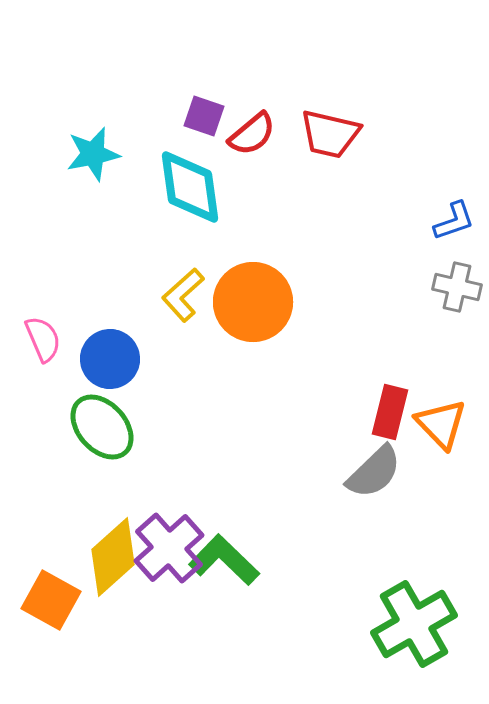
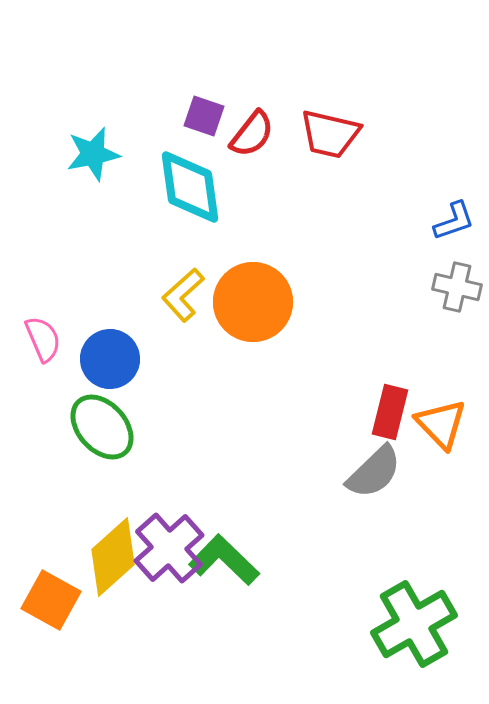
red semicircle: rotated 12 degrees counterclockwise
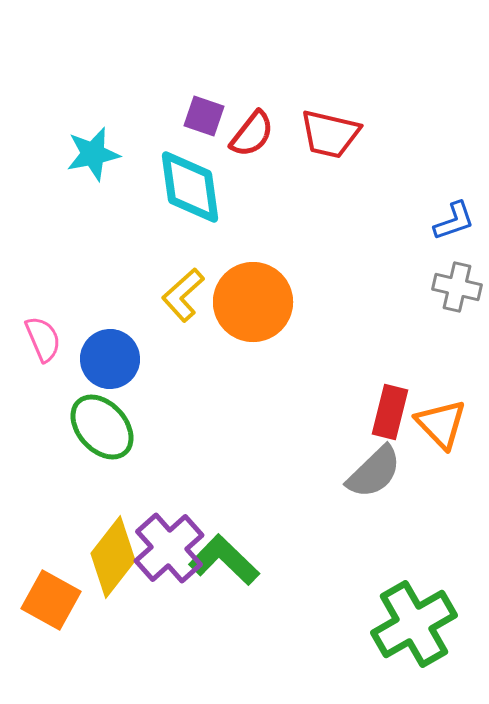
yellow diamond: rotated 10 degrees counterclockwise
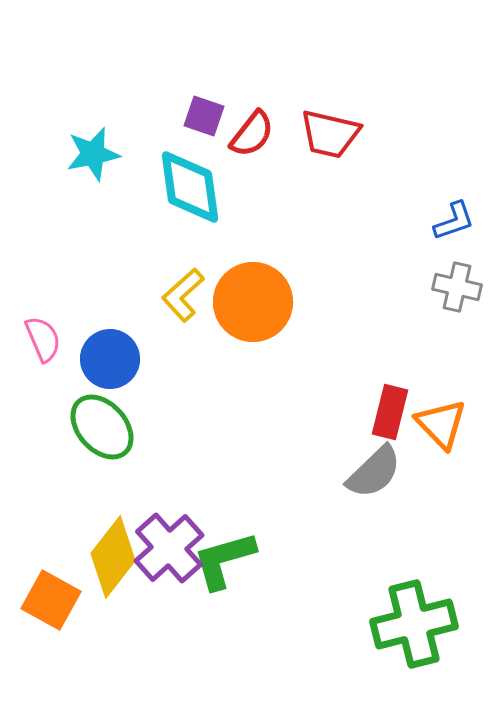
green L-shape: rotated 60 degrees counterclockwise
green cross: rotated 16 degrees clockwise
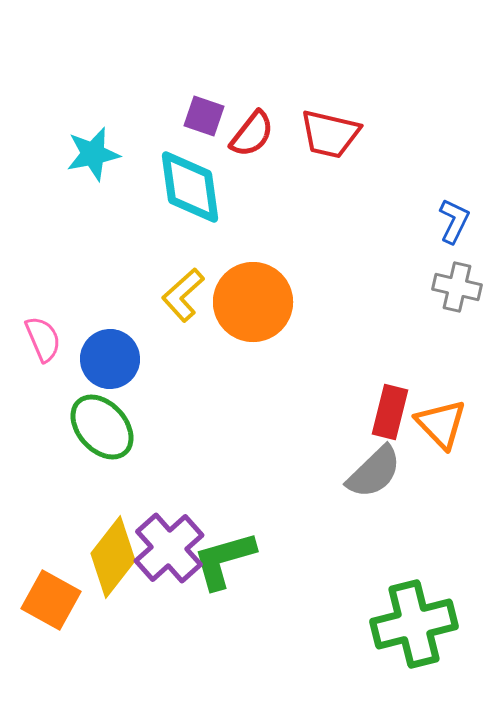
blue L-shape: rotated 45 degrees counterclockwise
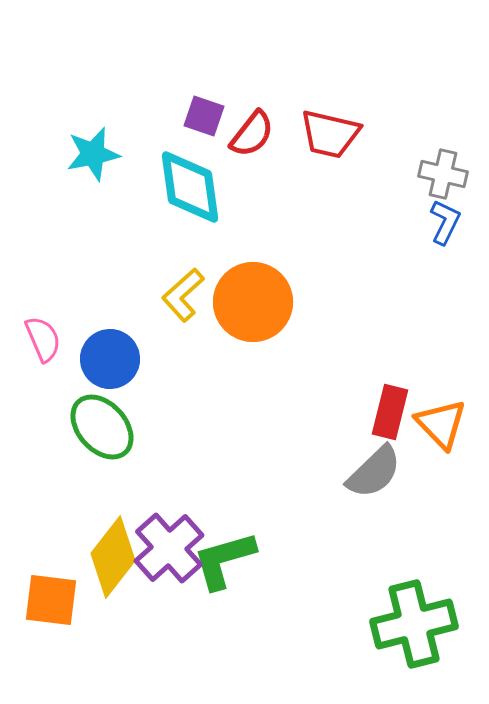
blue L-shape: moved 9 px left, 1 px down
gray cross: moved 14 px left, 113 px up
orange square: rotated 22 degrees counterclockwise
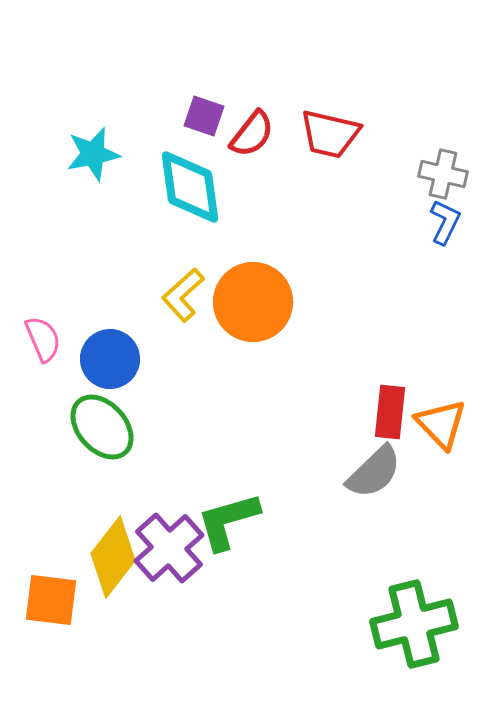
red rectangle: rotated 8 degrees counterclockwise
green L-shape: moved 4 px right, 39 px up
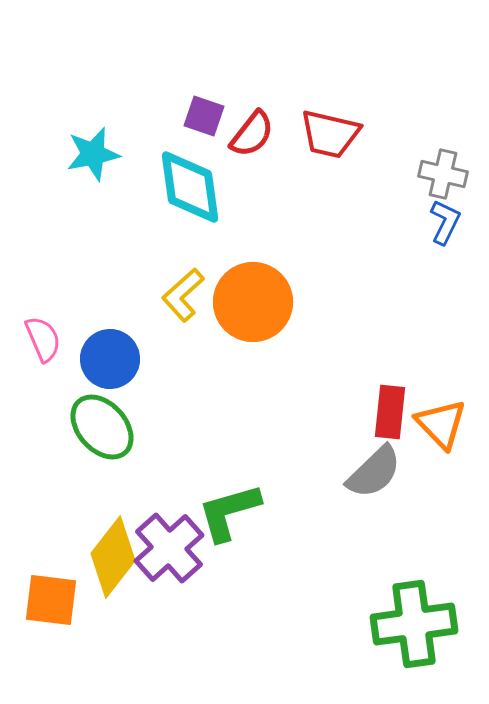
green L-shape: moved 1 px right, 9 px up
green cross: rotated 6 degrees clockwise
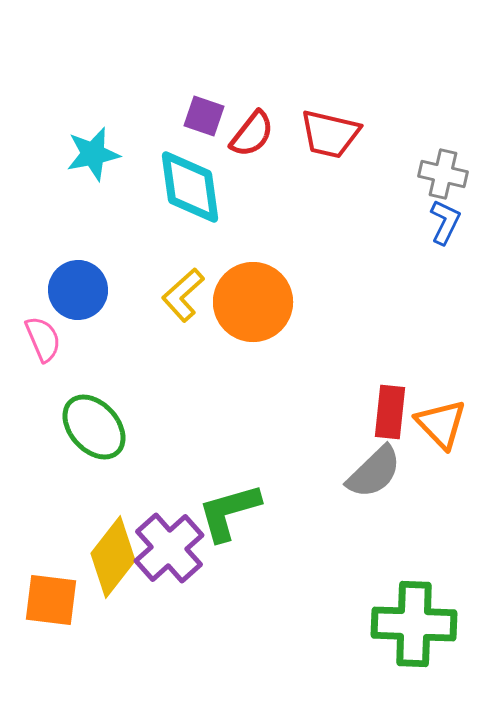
blue circle: moved 32 px left, 69 px up
green ellipse: moved 8 px left
green cross: rotated 10 degrees clockwise
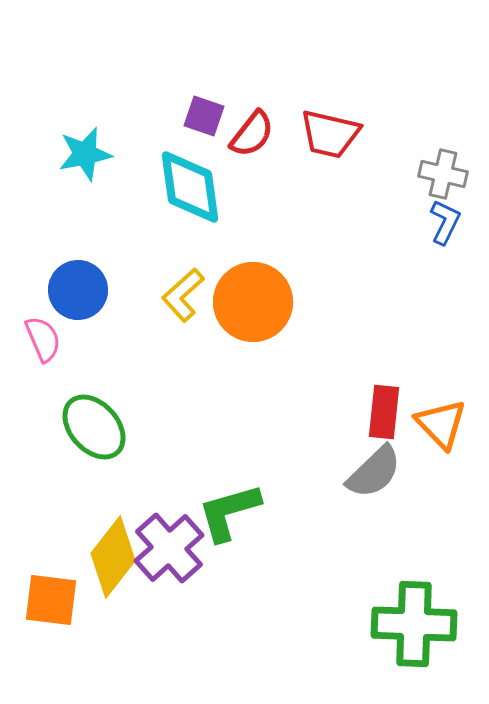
cyan star: moved 8 px left
red rectangle: moved 6 px left
